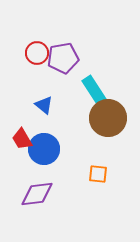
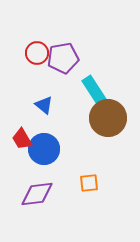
orange square: moved 9 px left, 9 px down; rotated 12 degrees counterclockwise
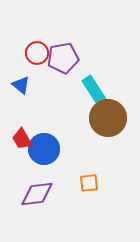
blue triangle: moved 23 px left, 20 px up
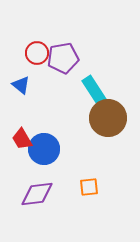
orange square: moved 4 px down
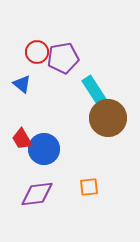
red circle: moved 1 px up
blue triangle: moved 1 px right, 1 px up
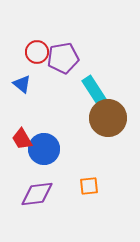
orange square: moved 1 px up
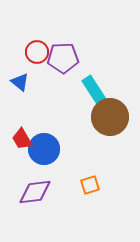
purple pentagon: rotated 8 degrees clockwise
blue triangle: moved 2 px left, 2 px up
brown circle: moved 2 px right, 1 px up
orange square: moved 1 px right, 1 px up; rotated 12 degrees counterclockwise
purple diamond: moved 2 px left, 2 px up
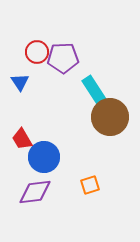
blue triangle: rotated 18 degrees clockwise
blue circle: moved 8 px down
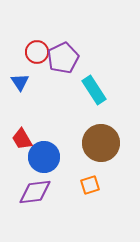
purple pentagon: rotated 24 degrees counterclockwise
brown circle: moved 9 px left, 26 px down
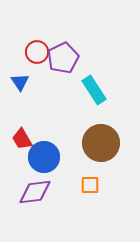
orange square: rotated 18 degrees clockwise
